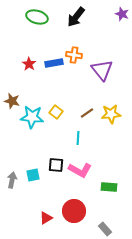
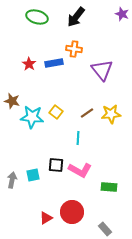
orange cross: moved 6 px up
red circle: moved 2 px left, 1 px down
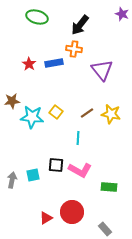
black arrow: moved 4 px right, 8 px down
brown star: rotated 21 degrees counterclockwise
yellow star: rotated 18 degrees clockwise
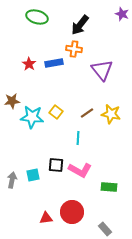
red triangle: rotated 24 degrees clockwise
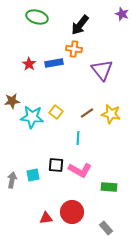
gray rectangle: moved 1 px right, 1 px up
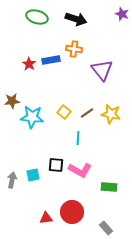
black arrow: moved 4 px left, 6 px up; rotated 110 degrees counterclockwise
blue rectangle: moved 3 px left, 3 px up
yellow square: moved 8 px right
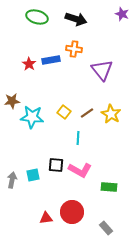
yellow star: rotated 18 degrees clockwise
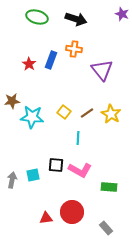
blue rectangle: rotated 60 degrees counterclockwise
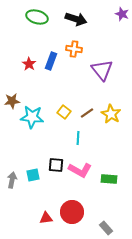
blue rectangle: moved 1 px down
green rectangle: moved 8 px up
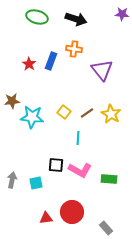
purple star: rotated 16 degrees counterclockwise
cyan square: moved 3 px right, 8 px down
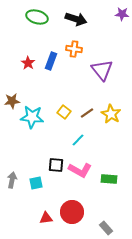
red star: moved 1 px left, 1 px up
cyan line: moved 2 px down; rotated 40 degrees clockwise
